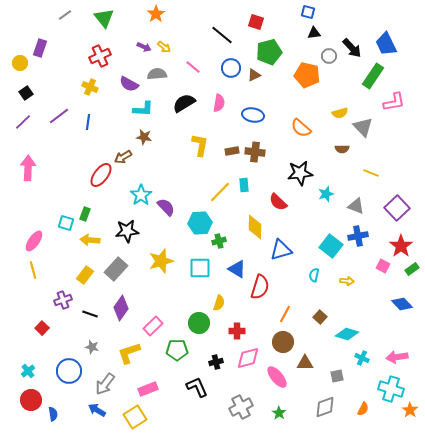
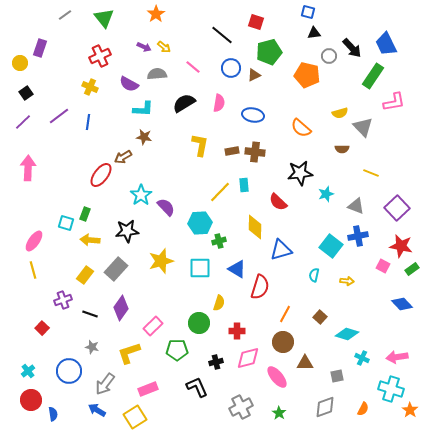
red star at (401, 246): rotated 25 degrees counterclockwise
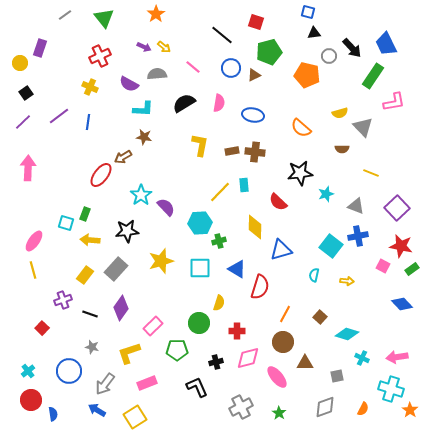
pink rectangle at (148, 389): moved 1 px left, 6 px up
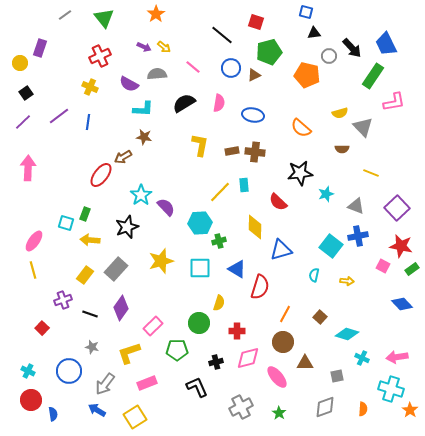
blue square at (308, 12): moved 2 px left
black star at (127, 231): moved 4 px up; rotated 15 degrees counterclockwise
cyan cross at (28, 371): rotated 24 degrees counterclockwise
orange semicircle at (363, 409): rotated 24 degrees counterclockwise
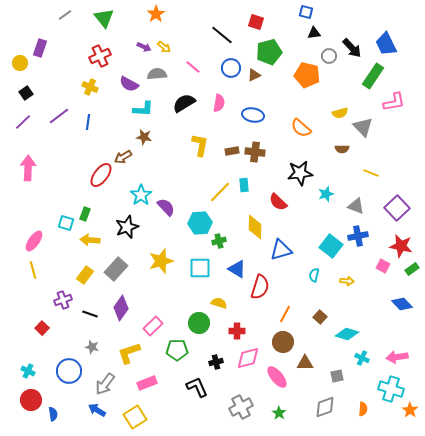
yellow semicircle at (219, 303): rotated 91 degrees counterclockwise
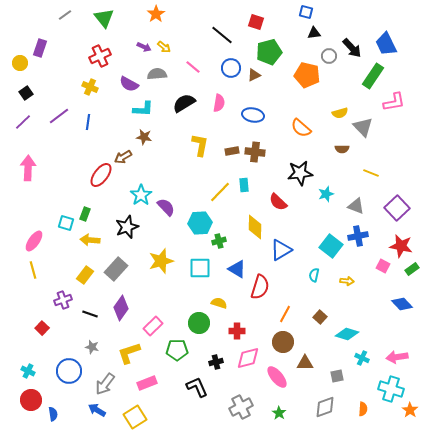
blue triangle at (281, 250): rotated 15 degrees counterclockwise
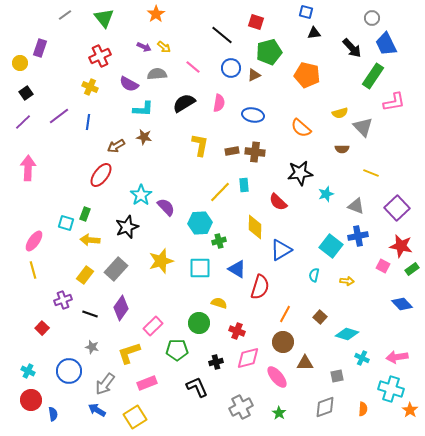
gray circle at (329, 56): moved 43 px right, 38 px up
brown arrow at (123, 157): moved 7 px left, 11 px up
red cross at (237, 331): rotated 21 degrees clockwise
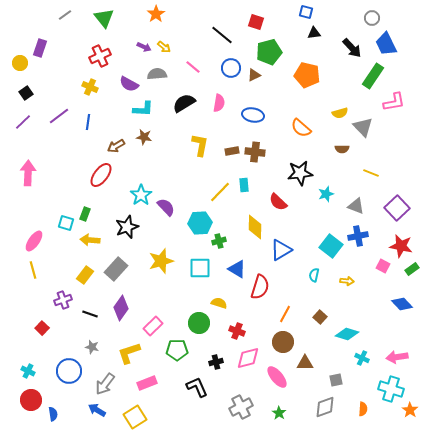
pink arrow at (28, 168): moved 5 px down
gray square at (337, 376): moved 1 px left, 4 px down
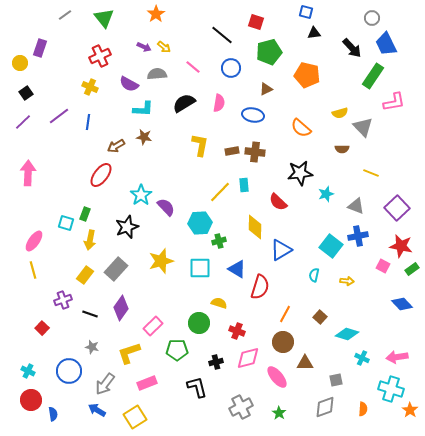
brown triangle at (254, 75): moved 12 px right, 14 px down
yellow arrow at (90, 240): rotated 84 degrees counterclockwise
black L-shape at (197, 387): rotated 10 degrees clockwise
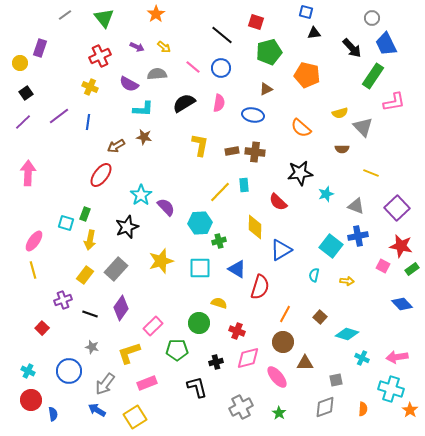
purple arrow at (144, 47): moved 7 px left
blue circle at (231, 68): moved 10 px left
